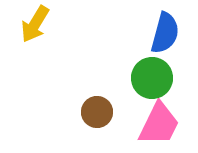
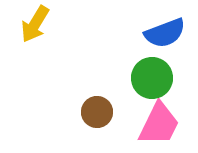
blue semicircle: rotated 54 degrees clockwise
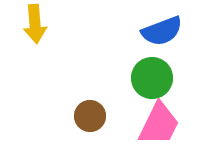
yellow arrow: rotated 36 degrees counterclockwise
blue semicircle: moved 3 px left, 2 px up
brown circle: moved 7 px left, 4 px down
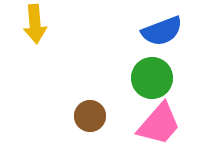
pink trapezoid: rotated 15 degrees clockwise
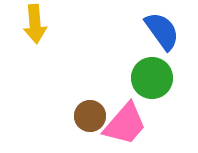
blue semicircle: rotated 105 degrees counterclockwise
pink trapezoid: moved 34 px left
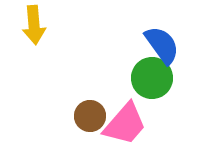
yellow arrow: moved 1 px left, 1 px down
blue semicircle: moved 14 px down
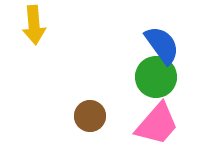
green circle: moved 4 px right, 1 px up
pink trapezoid: moved 32 px right
